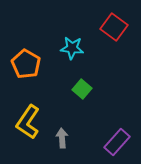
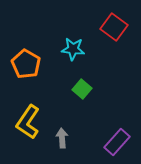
cyan star: moved 1 px right, 1 px down
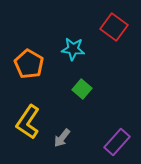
orange pentagon: moved 3 px right
gray arrow: rotated 138 degrees counterclockwise
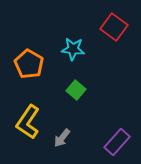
green square: moved 6 px left, 1 px down
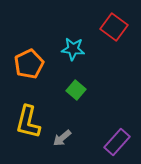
orange pentagon: rotated 16 degrees clockwise
yellow L-shape: rotated 20 degrees counterclockwise
gray arrow: rotated 12 degrees clockwise
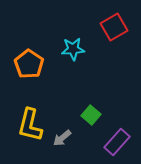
red square: rotated 24 degrees clockwise
cyan star: rotated 10 degrees counterclockwise
orange pentagon: rotated 12 degrees counterclockwise
green square: moved 15 px right, 25 px down
yellow L-shape: moved 2 px right, 3 px down
